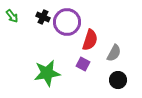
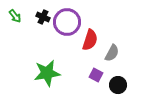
green arrow: moved 3 px right
gray semicircle: moved 2 px left
purple square: moved 13 px right, 11 px down
black circle: moved 5 px down
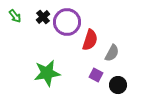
black cross: rotated 24 degrees clockwise
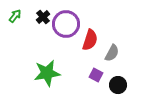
green arrow: rotated 104 degrees counterclockwise
purple circle: moved 1 px left, 2 px down
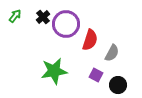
green star: moved 7 px right, 2 px up
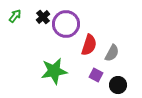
red semicircle: moved 1 px left, 5 px down
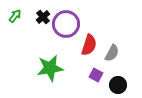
green star: moved 4 px left, 3 px up
